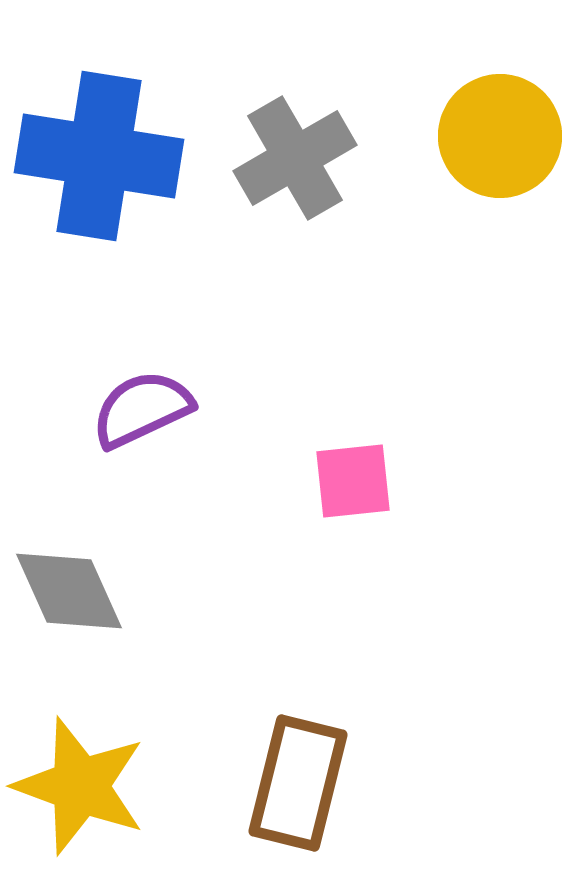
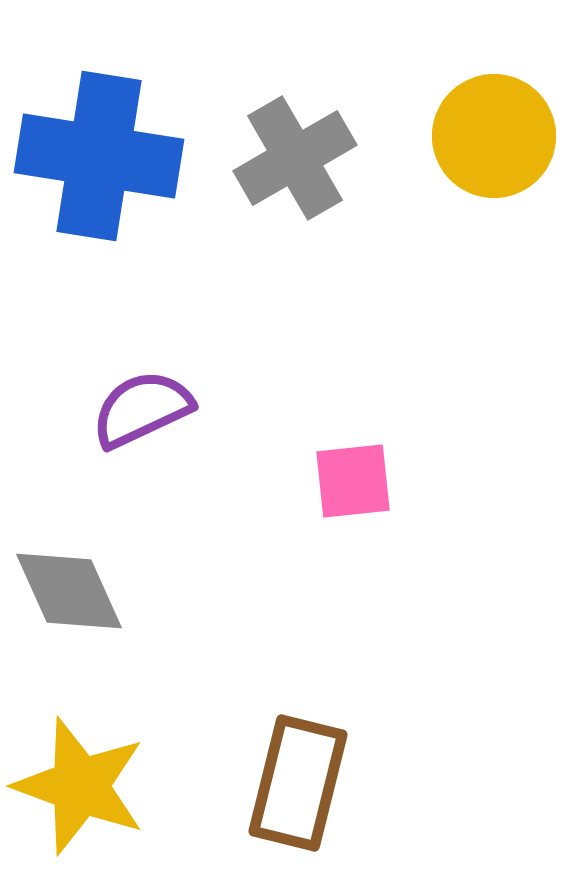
yellow circle: moved 6 px left
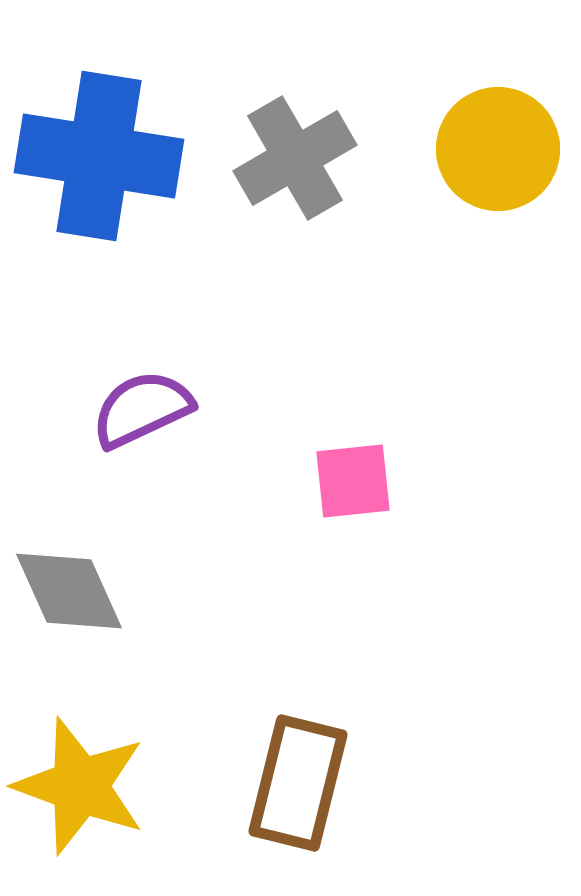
yellow circle: moved 4 px right, 13 px down
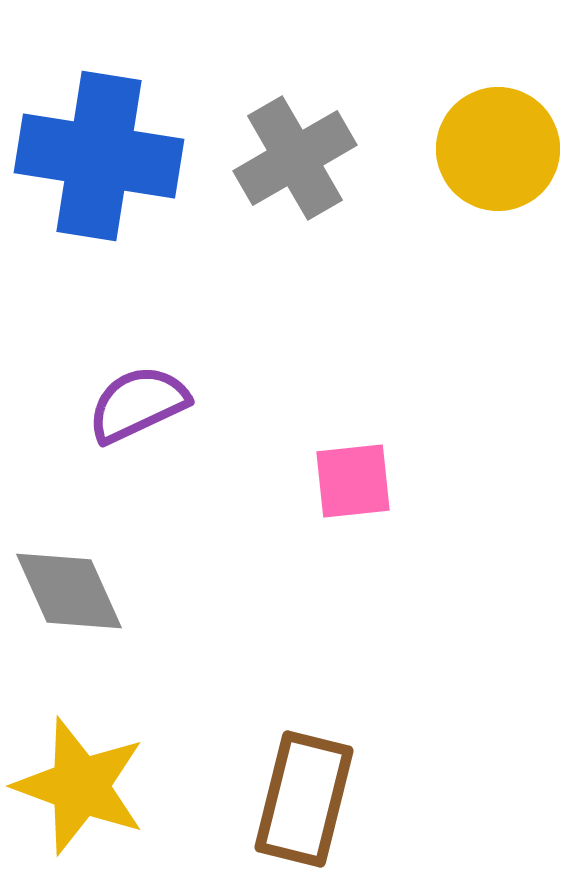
purple semicircle: moved 4 px left, 5 px up
brown rectangle: moved 6 px right, 16 px down
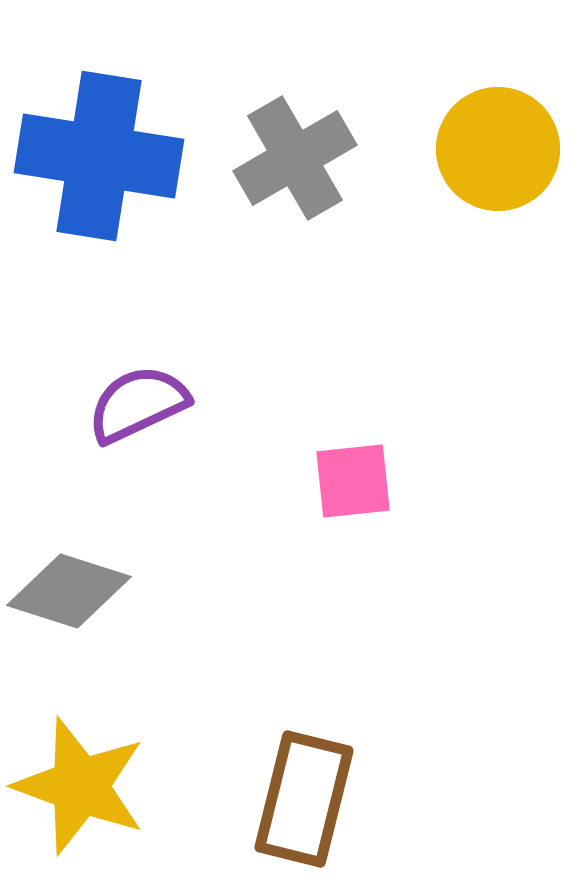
gray diamond: rotated 48 degrees counterclockwise
